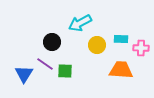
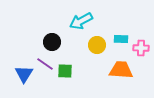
cyan arrow: moved 1 px right, 2 px up
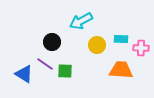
blue triangle: rotated 30 degrees counterclockwise
